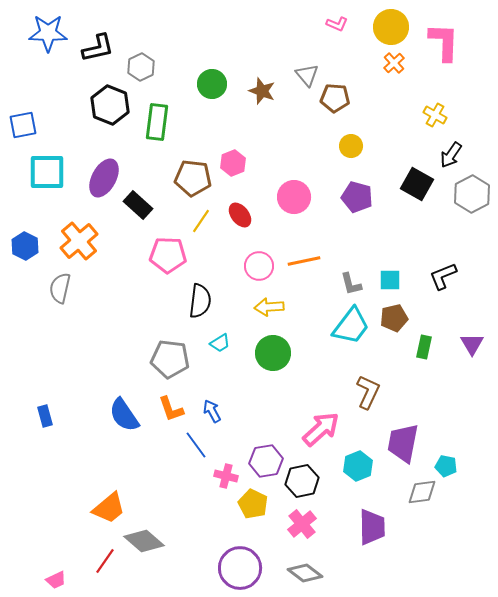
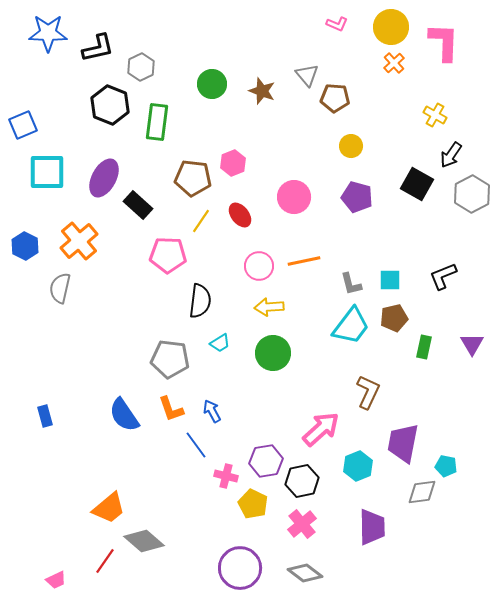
blue square at (23, 125): rotated 12 degrees counterclockwise
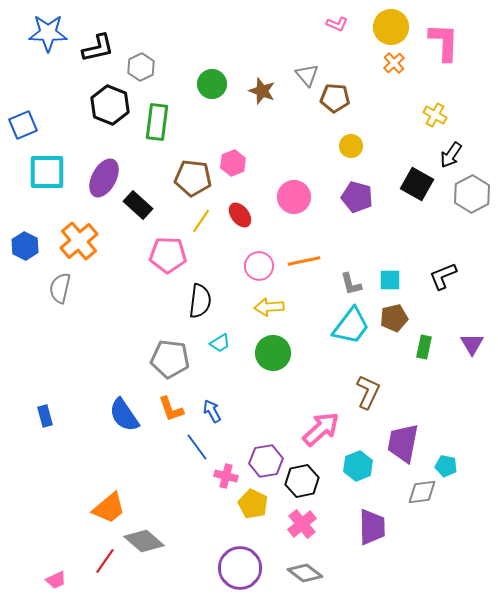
blue line at (196, 445): moved 1 px right, 2 px down
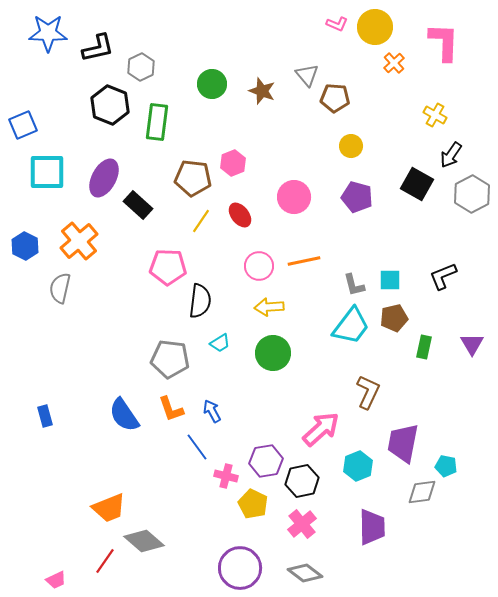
yellow circle at (391, 27): moved 16 px left
pink pentagon at (168, 255): moved 12 px down
gray L-shape at (351, 284): moved 3 px right, 1 px down
orange trapezoid at (109, 508): rotated 18 degrees clockwise
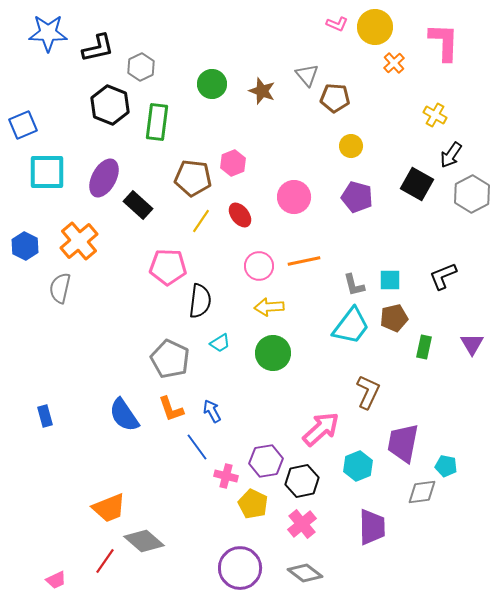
gray pentagon at (170, 359): rotated 18 degrees clockwise
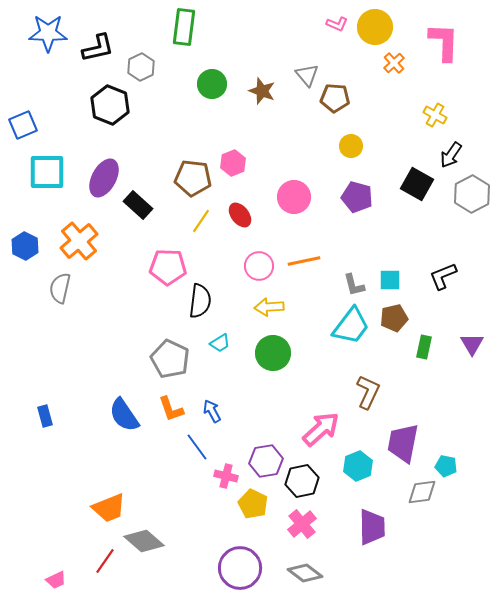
green rectangle at (157, 122): moved 27 px right, 95 px up
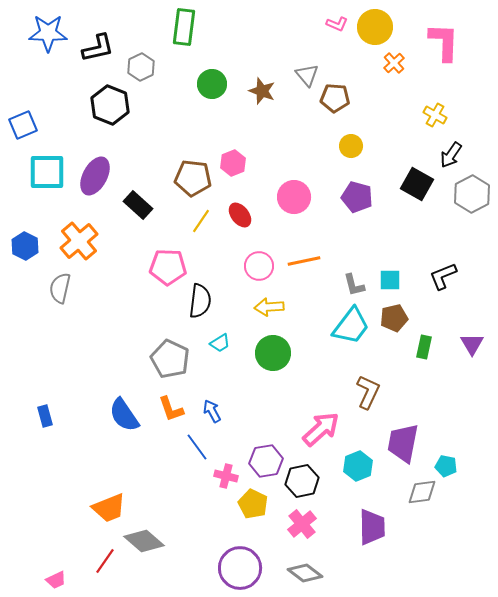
purple ellipse at (104, 178): moved 9 px left, 2 px up
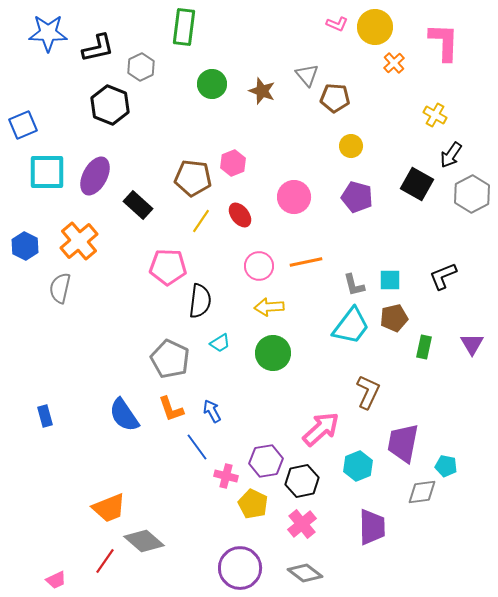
orange line at (304, 261): moved 2 px right, 1 px down
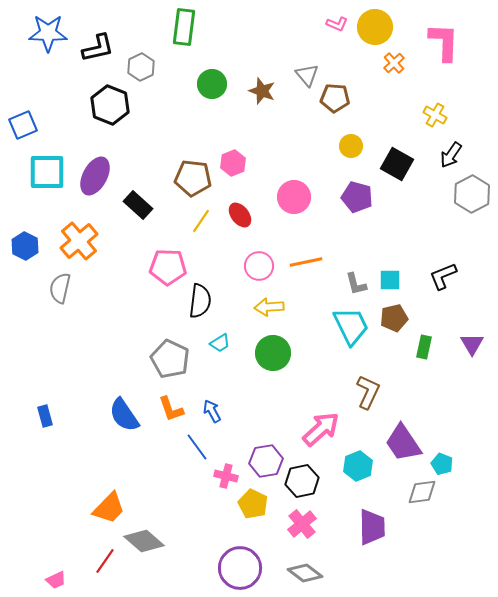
black square at (417, 184): moved 20 px left, 20 px up
gray L-shape at (354, 285): moved 2 px right, 1 px up
cyan trapezoid at (351, 326): rotated 63 degrees counterclockwise
purple trapezoid at (403, 443): rotated 45 degrees counterclockwise
cyan pentagon at (446, 466): moved 4 px left, 2 px up; rotated 10 degrees clockwise
orange trapezoid at (109, 508): rotated 24 degrees counterclockwise
